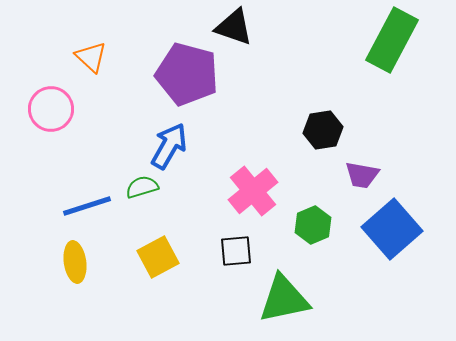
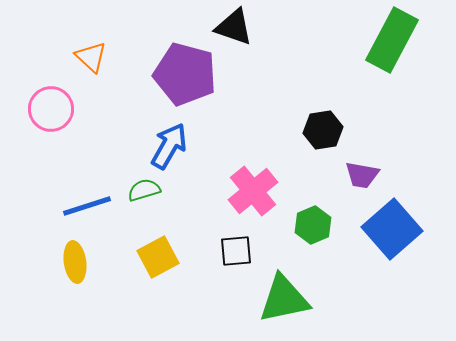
purple pentagon: moved 2 px left
green semicircle: moved 2 px right, 3 px down
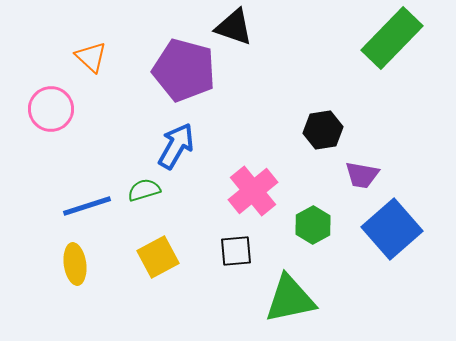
green rectangle: moved 2 px up; rotated 16 degrees clockwise
purple pentagon: moved 1 px left, 4 px up
blue arrow: moved 7 px right
green hexagon: rotated 6 degrees counterclockwise
yellow ellipse: moved 2 px down
green triangle: moved 6 px right
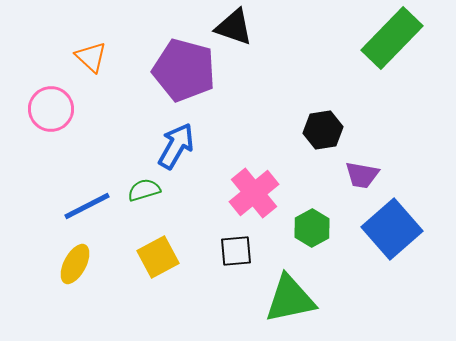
pink cross: moved 1 px right, 2 px down
blue line: rotated 9 degrees counterclockwise
green hexagon: moved 1 px left, 3 px down
yellow ellipse: rotated 36 degrees clockwise
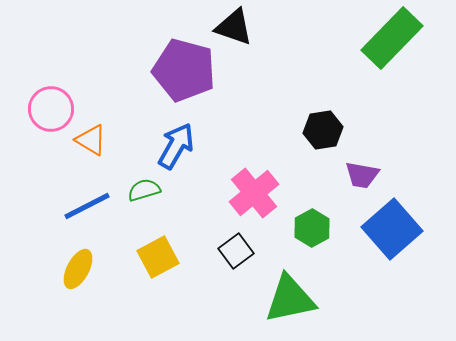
orange triangle: moved 83 px down; rotated 12 degrees counterclockwise
black square: rotated 32 degrees counterclockwise
yellow ellipse: moved 3 px right, 5 px down
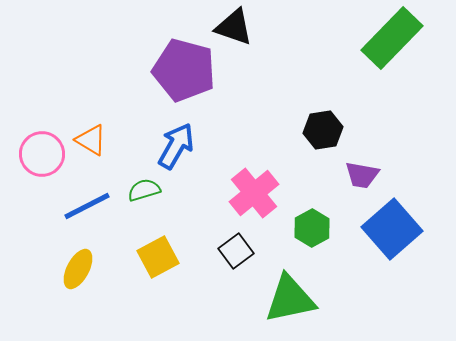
pink circle: moved 9 px left, 45 px down
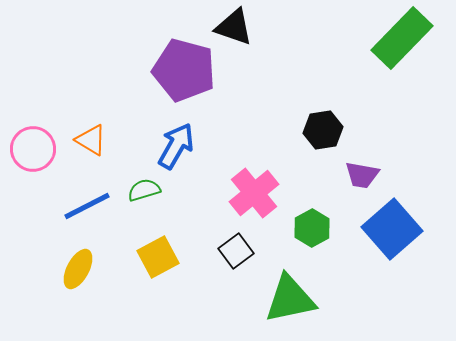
green rectangle: moved 10 px right
pink circle: moved 9 px left, 5 px up
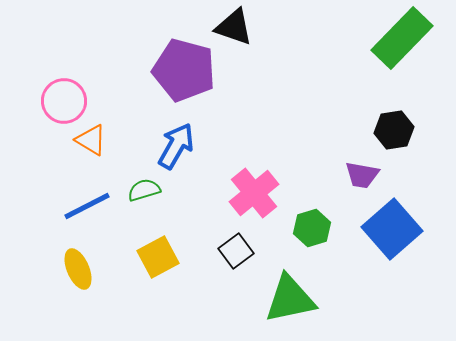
black hexagon: moved 71 px right
pink circle: moved 31 px right, 48 px up
green hexagon: rotated 12 degrees clockwise
yellow ellipse: rotated 51 degrees counterclockwise
